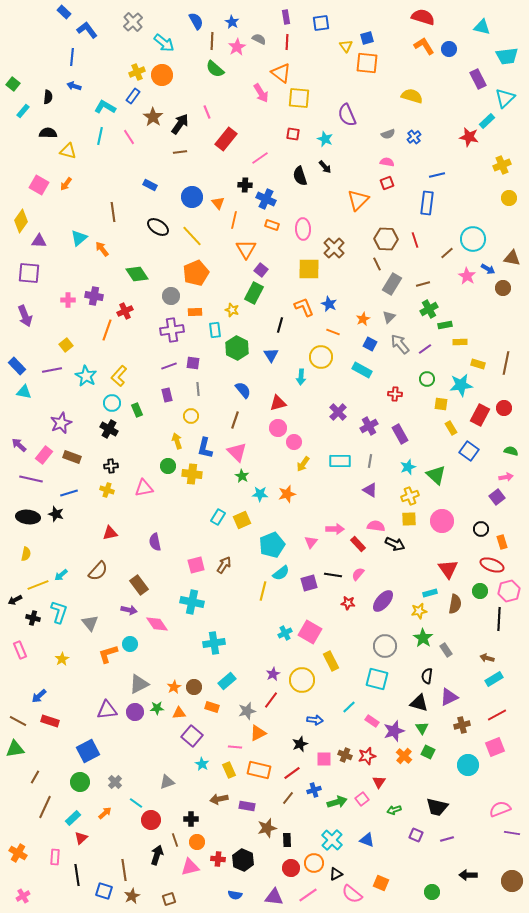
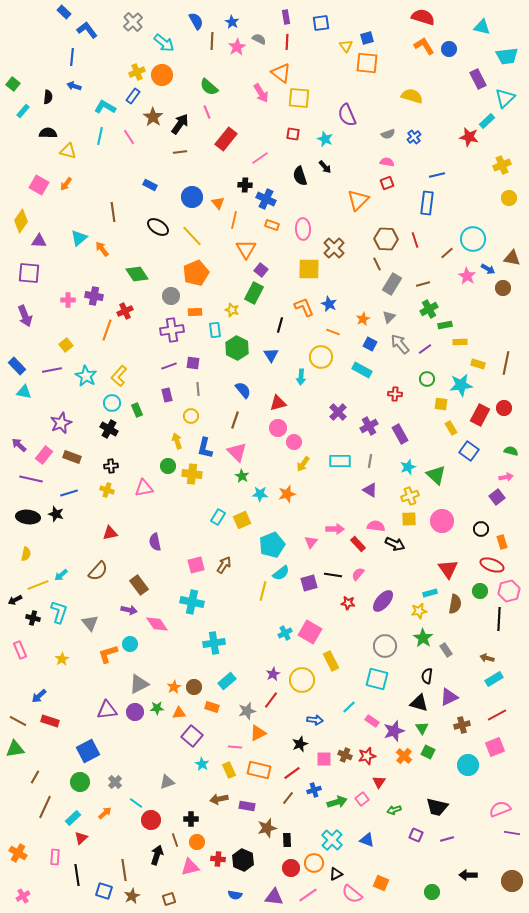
green semicircle at (215, 69): moved 6 px left, 18 px down
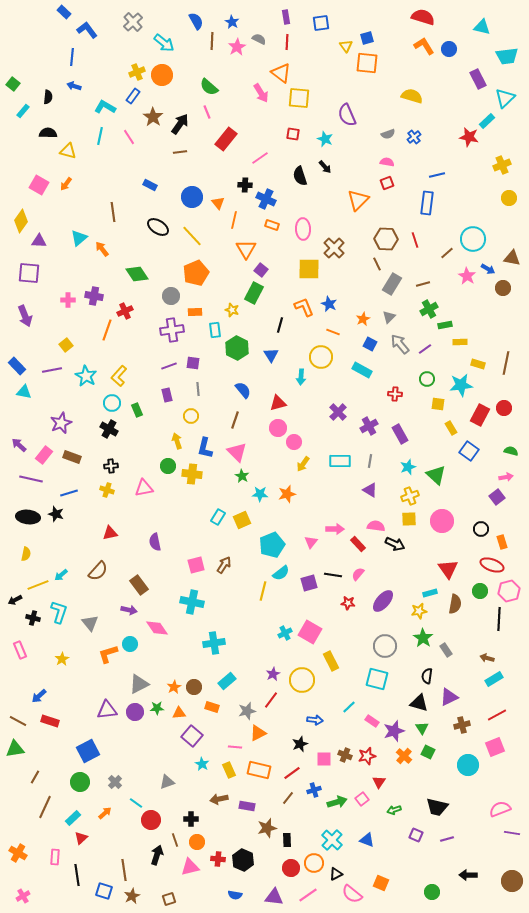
yellow square at (441, 404): moved 3 px left
pink diamond at (157, 624): moved 4 px down
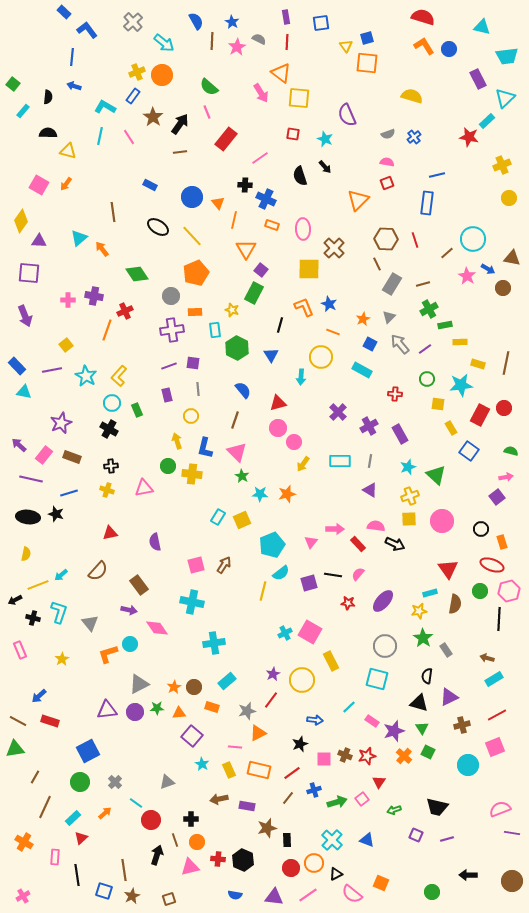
orange cross at (18, 853): moved 6 px right, 11 px up
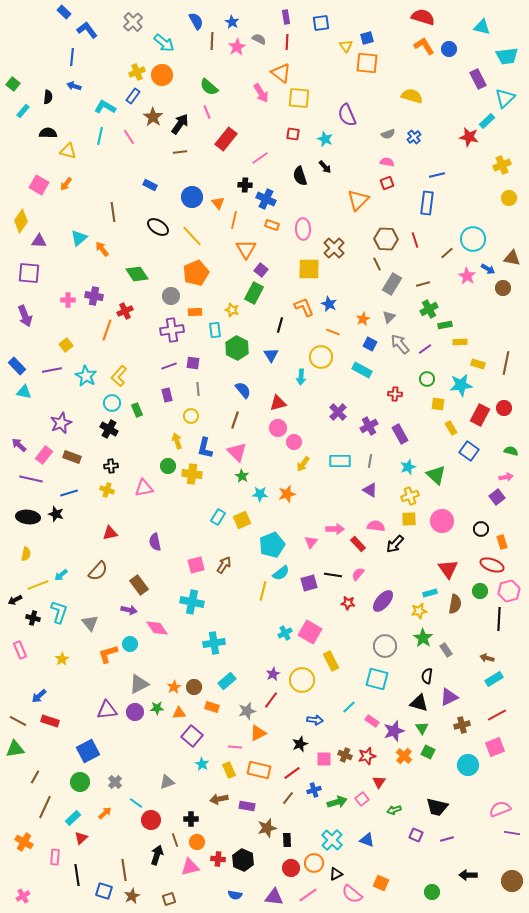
black arrow at (395, 544): rotated 108 degrees clockwise
